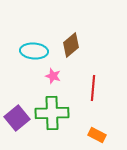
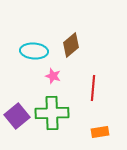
purple square: moved 2 px up
orange rectangle: moved 3 px right, 3 px up; rotated 36 degrees counterclockwise
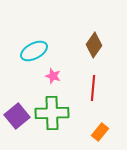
brown diamond: moved 23 px right; rotated 15 degrees counterclockwise
cyan ellipse: rotated 32 degrees counterclockwise
orange rectangle: rotated 42 degrees counterclockwise
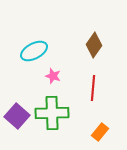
purple square: rotated 10 degrees counterclockwise
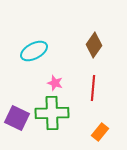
pink star: moved 2 px right, 7 px down
purple square: moved 2 px down; rotated 15 degrees counterclockwise
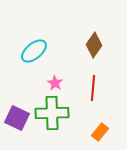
cyan ellipse: rotated 12 degrees counterclockwise
pink star: rotated 14 degrees clockwise
